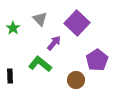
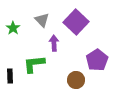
gray triangle: moved 2 px right, 1 px down
purple square: moved 1 px left, 1 px up
purple arrow: rotated 42 degrees counterclockwise
green L-shape: moved 6 px left; rotated 45 degrees counterclockwise
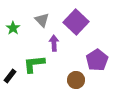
black rectangle: rotated 40 degrees clockwise
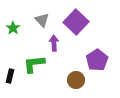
black rectangle: rotated 24 degrees counterclockwise
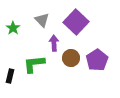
brown circle: moved 5 px left, 22 px up
